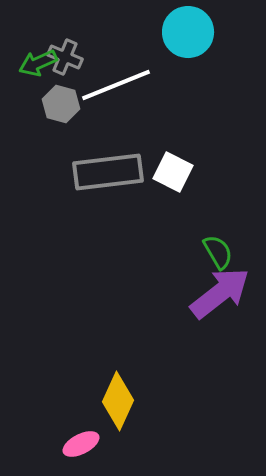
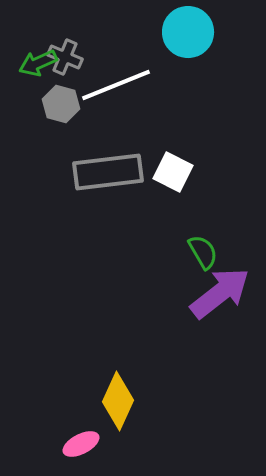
green semicircle: moved 15 px left
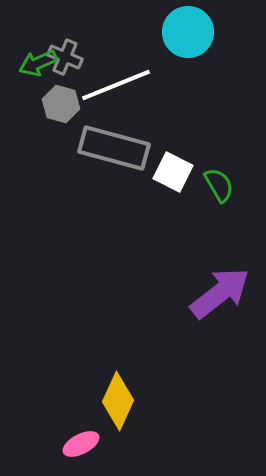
gray rectangle: moved 6 px right, 24 px up; rotated 22 degrees clockwise
green semicircle: moved 16 px right, 67 px up
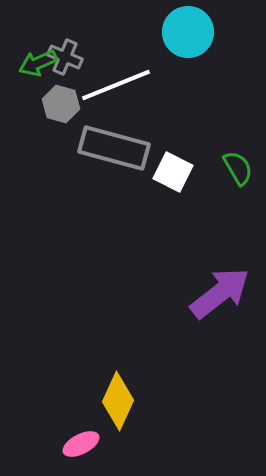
green semicircle: moved 19 px right, 17 px up
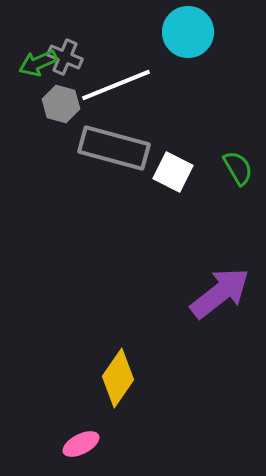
yellow diamond: moved 23 px up; rotated 10 degrees clockwise
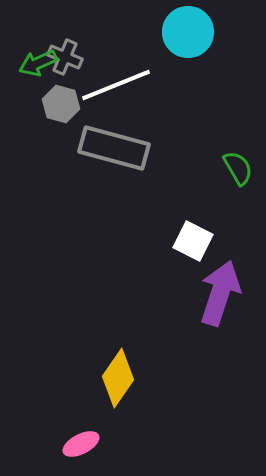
white square: moved 20 px right, 69 px down
purple arrow: rotated 34 degrees counterclockwise
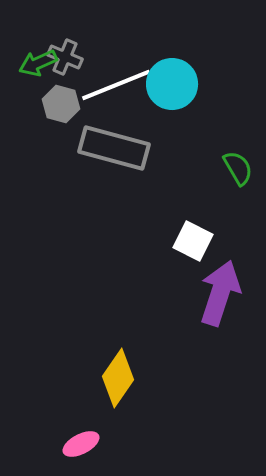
cyan circle: moved 16 px left, 52 px down
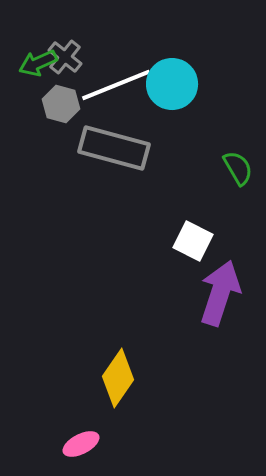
gray cross: rotated 16 degrees clockwise
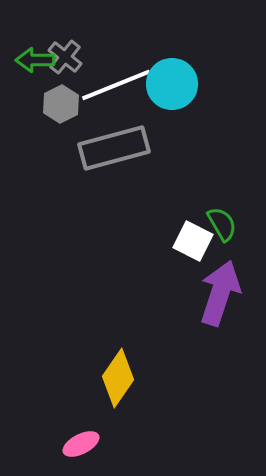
green arrow: moved 3 px left, 3 px up; rotated 24 degrees clockwise
gray hexagon: rotated 18 degrees clockwise
gray rectangle: rotated 30 degrees counterclockwise
green semicircle: moved 16 px left, 56 px down
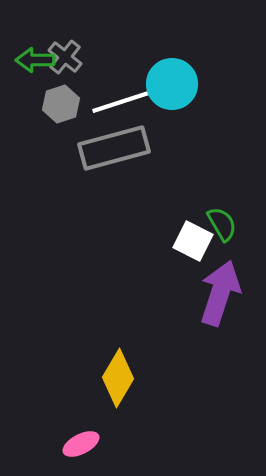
white line: moved 11 px right, 15 px down; rotated 4 degrees clockwise
gray hexagon: rotated 9 degrees clockwise
yellow diamond: rotated 4 degrees counterclockwise
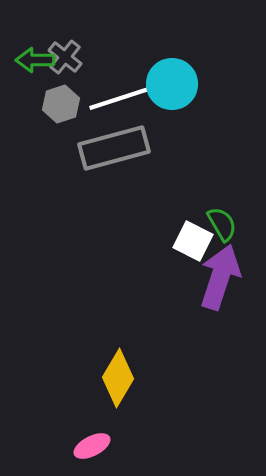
white line: moved 3 px left, 3 px up
purple arrow: moved 16 px up
pink ellipse: moved 11 px right, 2 px down
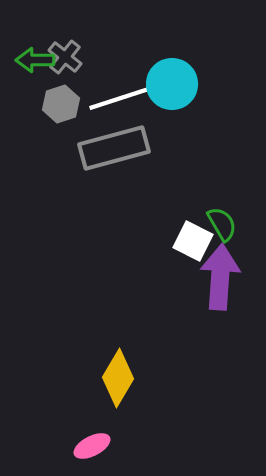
purple arrow: rotated 14 degrees counterclockwise
